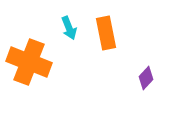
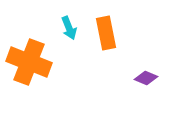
purple diamond: rotated 70 degrees clockwise
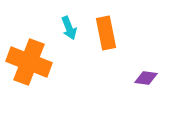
purple diamond: rotated 15 degrees counterclockwise
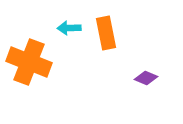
cyan arrow: rotated 110 degrees clockwise
purple diamond: rotated 15 degrees clockwise
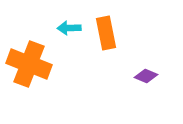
orange cross: moved 2 px down
purple diamond: moved 2 px up
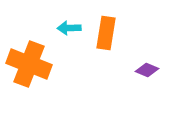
orange rectangle: rotated 20 degrees clockwise
purple diamond: moved 1 px right, 6 px up
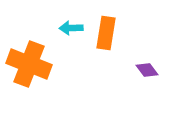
cyan arrow: moved 2 px right
purple diamond: rotated 30 degrees clockwise
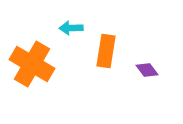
orange rectangle: moved 18 px down
orange cross: moved 3 px right; rotated 9 degrees clockwise
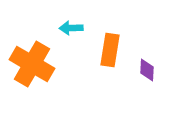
orange rectangle: moved 4 px right, 1 px up
purple diamond: rotated 40 degrees clockwise
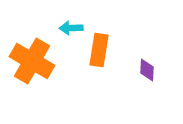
orange rectangle: moved 11 px left
orange cross: moved 3 px up
